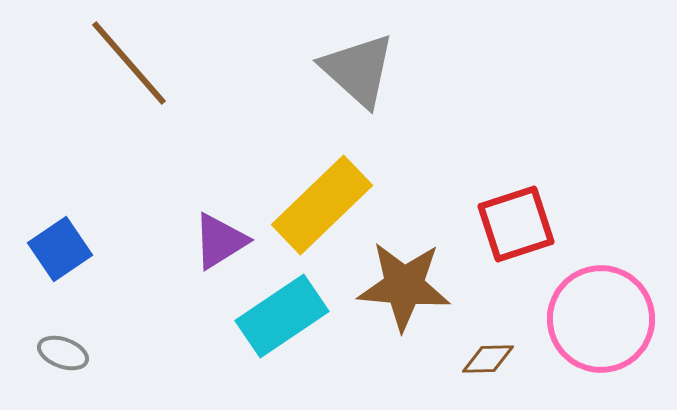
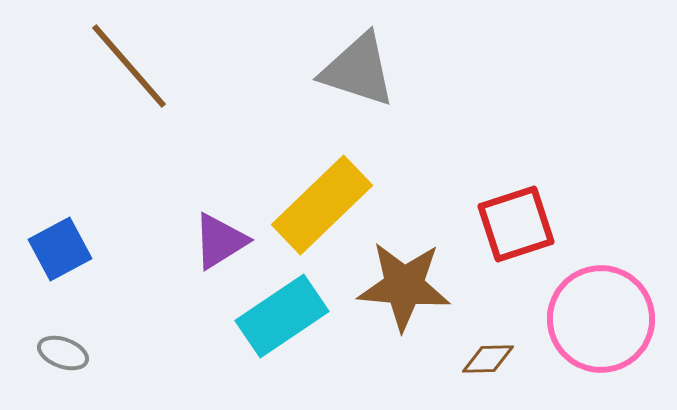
brown line: moved 3 px down
gray triangle: rotated 24 degrees counterclockwise
blue square: rotated 6 degrees clockwise
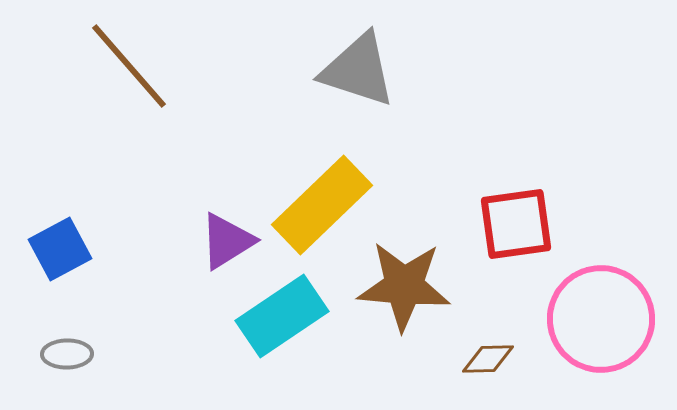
red square: rotated 10 degrees clockwise
purple triangle: moved 7 px right
gray ellipse: moved 4 px right, 1 px down; rotated 21 degrees counterclockwise
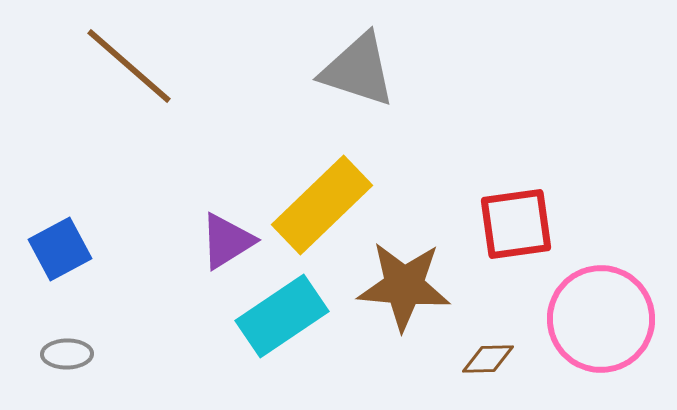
brown line: rotated 8 degrees counterclockwise
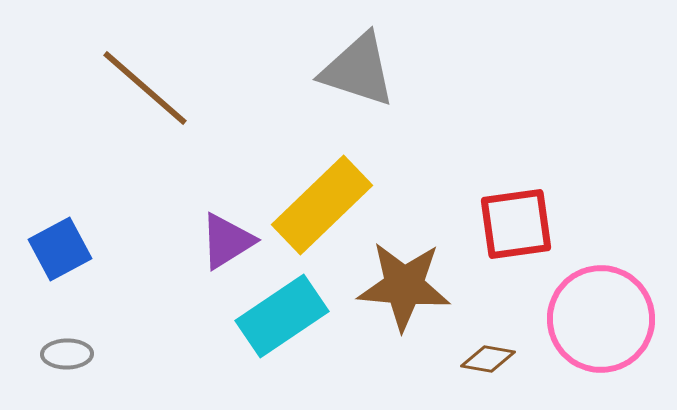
brown line: moved 16 px right, 22 px down
brown diamond: rotated 12 degrees clockwise
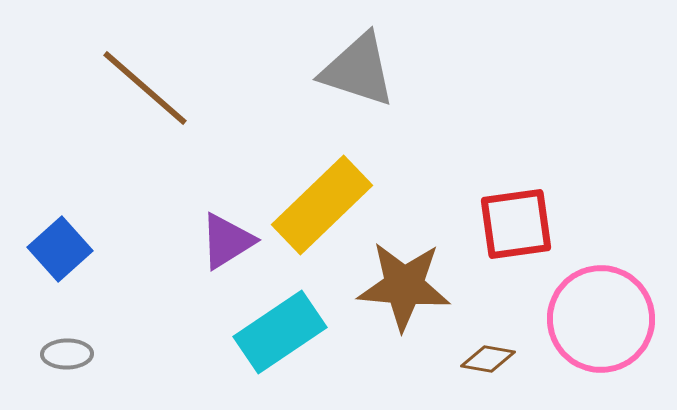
blue square: rotated 14 degrees counterclockwise
cyan rectangle: moved 2 px left, 16 px down
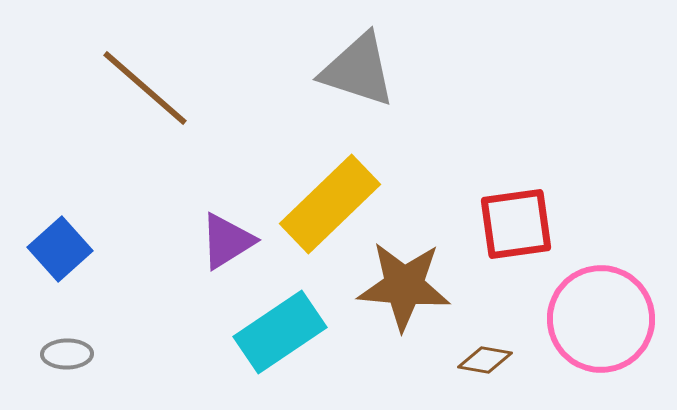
yellow rectangle: moved 8 px right, 1 px up
brown diamond: moved 3 px left, 1 px down
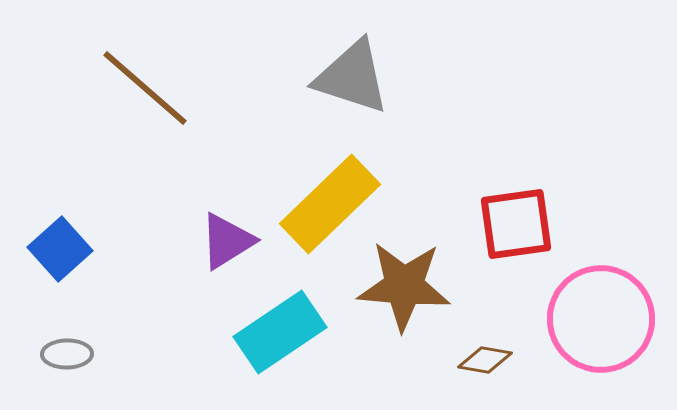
gray triangle: moved 6 px left, 7 px down
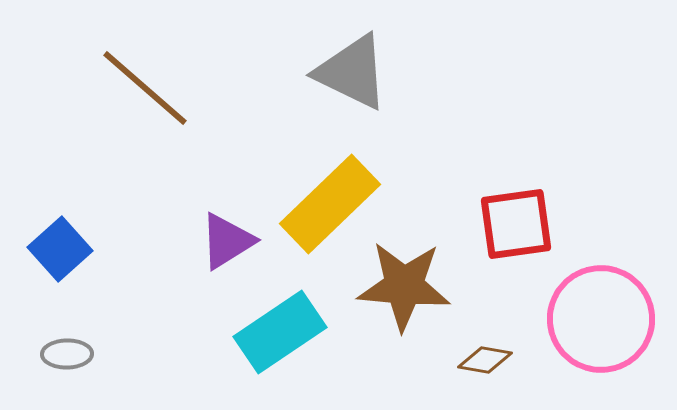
gray triangle: moved 5 px up; rotated 8 degrees clockwise
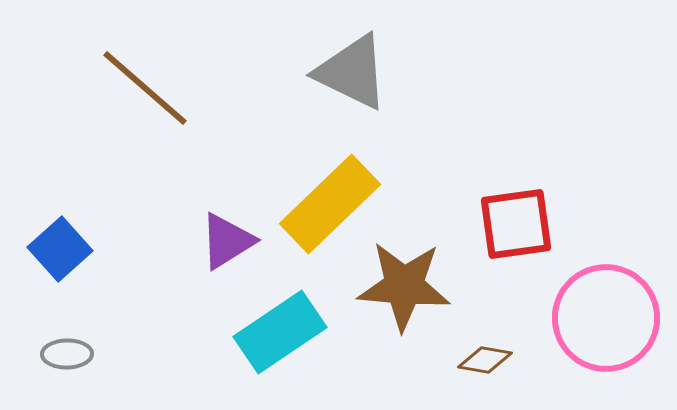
pink circle: moved 5 px right, 1 px up
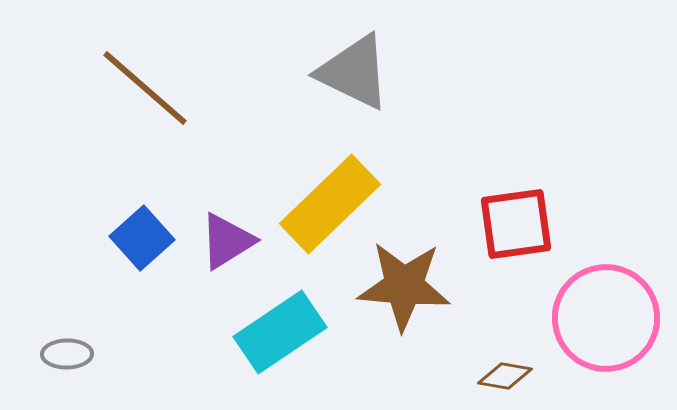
gray triangle: moved 2 px right
blue square: moved 82 px right, 11 px up
brown diamond: moved 20 px right, 16 px down
